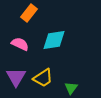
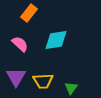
cyan diamond: moved 2 px right
pink semicircle: rotated 18 degrees clockwise
yellow trapezoid: moved 3 px down; rotated 30 degrees clockwise
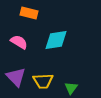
orange rectangle: rotated 66 degrees clockwise
pink semicircle: moved 1 px left, 2 px up; rotated 12 degrees counterclockwise
purple triangle: rotated 15 degrees counterclockwise
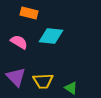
cyan diamond: moved 5 px left, 4 px up; rotated 15 degrees clockwise
green triangle: rotated 32 degrees counterclockwise
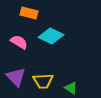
cyan diamond: rotated 20 degrees clockwise
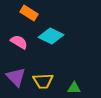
orange rectangle: rotated 18 degrees clockwise
green triangle: moved 3 px right; rotated 32 degrees counterclockwise
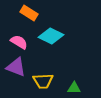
purple triangle: moved 10 px up; rotated 25 degrees counterclockwise
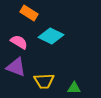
yellow trapezoid: moved 1 px right
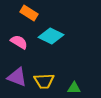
purple triangle: moved 1 px right, 10 px down
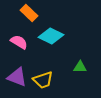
orange rectangle: rotated 12 degrees clockwise
yellow trapezoid: moved 1 px left, 1 px up; rotated 15 degrees counterclockwise
green triangle: moved 6 px right, 21 px up
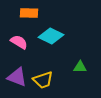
orange rectangle: rotated 42 degrees counterclockwise
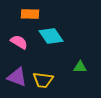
orange rectangle: moved 1 px right, 1 px down
cyan diamond: rotated 30 degrees clockwise
yellow trapezoid: rotated 25 degrees clockwise
